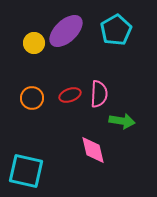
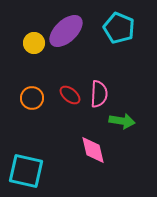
cyan pentagon: moved 3 px right, 2 px up; rotated 20 degrees counterclockwise
red ellipse: rotated 60 degrees clockwise
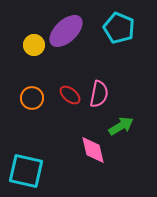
yellow circle: moved 2 px down
pink semicircle: rotated 8 degrees clockwise
green arrow: moved 1 px left, 5 px down; rotated 40 degrees counterclockwise
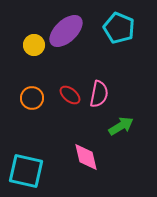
pink diamond: moved 7 px left, 7 px down
